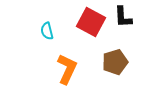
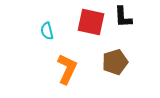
red square: rotated 16 degrees counterclockwise
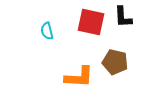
brown pentagon: rotated 30 degrees clockwise
orange L-shape: moved 12 px right, 8 px down; rotated 68 degrees clockwise
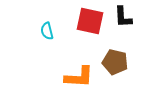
red square: moved 1 px left, 1 px up
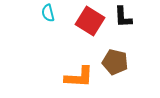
red square: rotated 20 degrees clockwise
cyan semicircle: moved 1 px right, 18 px up
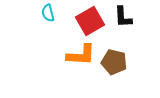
red square: rotated 28 degrees clockwise
brown pentagon: moved 1 px left
orange L-shape: moved 2 px right, 22 px up
